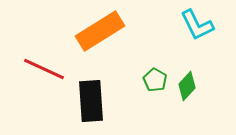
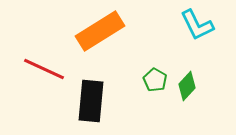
black rectangle: rotated 9 degrees clockwise
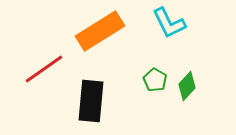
cyan L-shape: moved 28 px left, 2 px up
red line: rotated 60 degrees counterclockwise
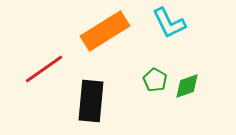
orange rectangle: moved 5 px right
green diamond: rotated 28 degrees clockwise
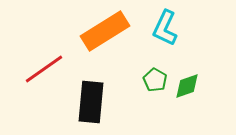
cyan L-shape: moved 4 px left, 5 px down; rotated 51 degrees clockwise
black rectangle: moved 1 px down
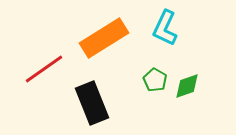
orange rectangle: moved 1 px left, 7 px down
black rectangle: moved 1 px right, 1 px down; rotated 27 degrees counterclockwise
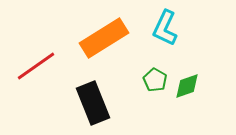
red line: moved 8 px left, 3 px up
black rectangle: moved 1 px right
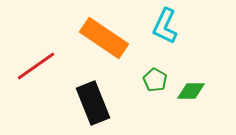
cyan L-shape: moved 2 px up
orange rectangle: rotated 66 degrees clockwise
green diamond: moved 4 px right, 5 px down; rotated 20 degrees clockwise
